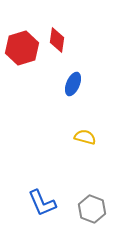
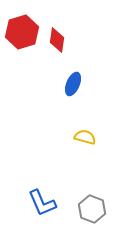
red hexagon: moved 16 px up
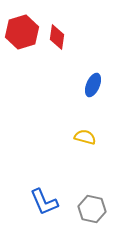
red diamond: moved 3 px up
blue ellipse: moved 20 px right, 1 px down
blue L-shape: moved 2 px right, 1 px up
gray hexagon: rotated 8 degrees counterclockwise
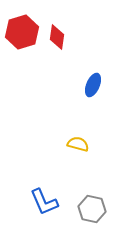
yellow semicircle: moved 7 px left, 7 px down
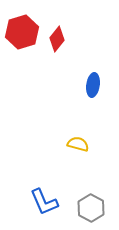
red diamond: moved 2 px down; rotated 30 degrees clockwise
blue ellipse: rotated 15 degrees counterclockwise
gray hexagon: moved 1 px left, 1 px up; rotated 16 degrees clockwise
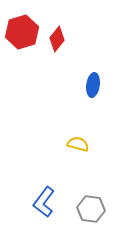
blue L-shape: rotated 60 degrees clockwise
gray hexagon: moved 1 px down; rotated 20 degrees counterclockwise
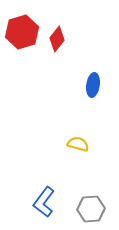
gray hexagon: rotated 12 degrees counterclockwise
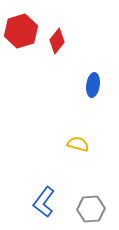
red hexagon: moved 1 px left, 1 px up
red diamond: moved 2 px down
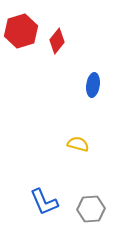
blue L-shape: rotated 60 degrees counterclockwise
